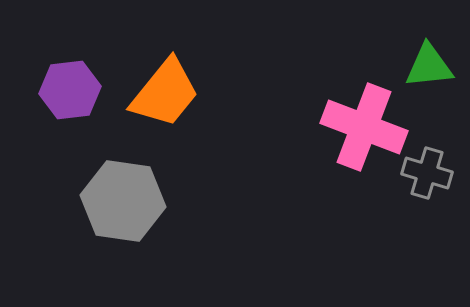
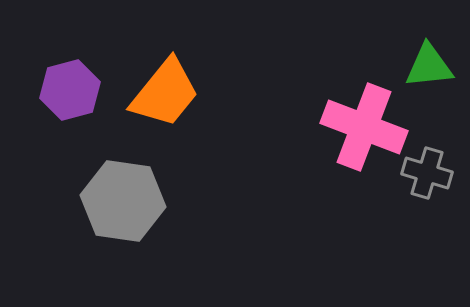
purple hexagon: rotated 8 degrees counterclockwise
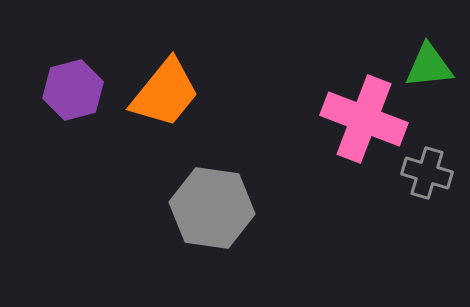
purple hexagon: moved 3 px right
pink cross: moved 8 px up
gray hexagon: moved 89 px right, 7 px down
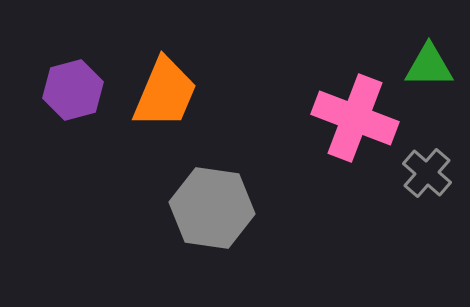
green triangle: rotated 6 degrees clockwise
orange trapezoid: rotated 16 degrees counterclockwise
pink cross: moved 9 px left, 1 px up
gray cross: rotated 24 degrees clockwise
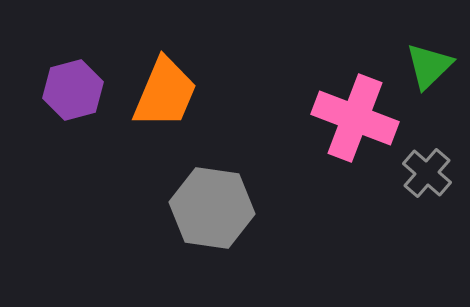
green triangle: rotated 44 degrees counterclockwise
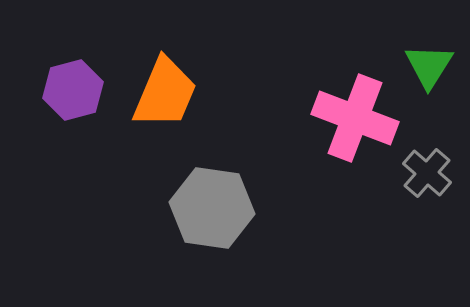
green triangle: rotated 14 degrees counterclockwise
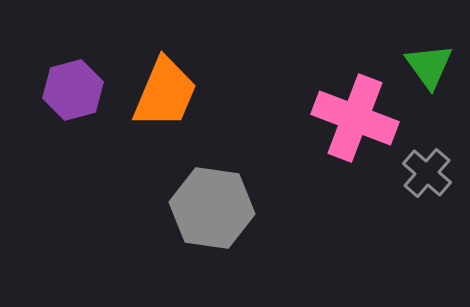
green triangle: rotated 8 degrees counterclockwise
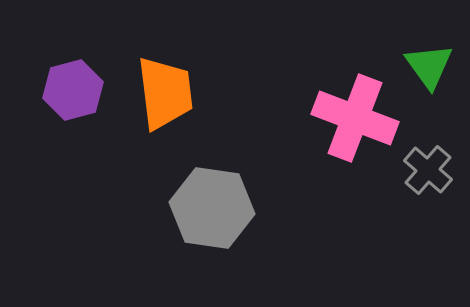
orange trapezoid: rotated 30 degrees counterclockwise
gray cross: moved 1 px right, 3 px up
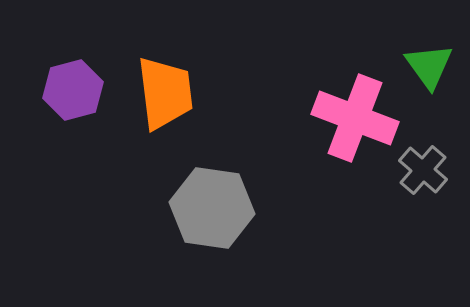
gray cross: moved 5 px left
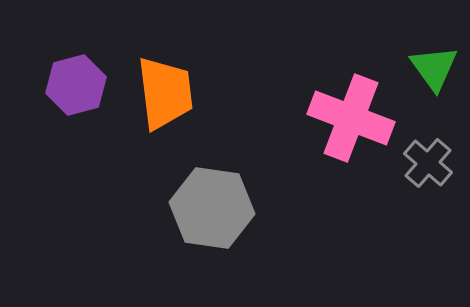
green triangle: moved 5 px right, 2 px down
purple hexagon: moved 3 px right, 5 px up
pink cross: moved 4 px left
gray cross: moved 5 px right, 7 px up
